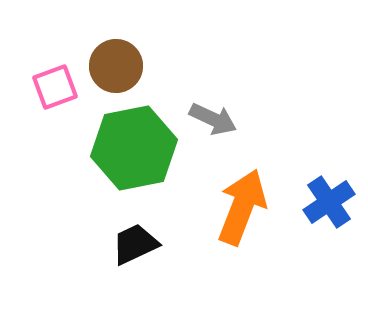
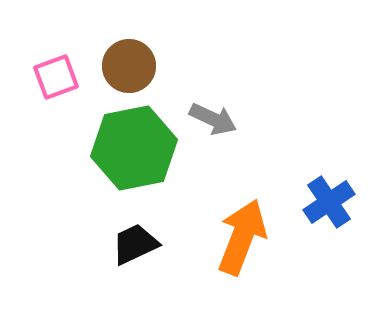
brown circle: moved 13 px right
pink square: moved 1 px right, 10 px up
orange arrow: moved 30 px down
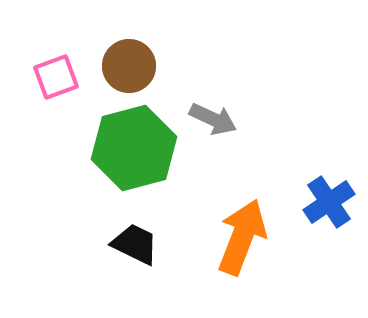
green hexagon: rotated 4 degrees counterclockwise
black trapezoid: rotated 51 degrees clockwise
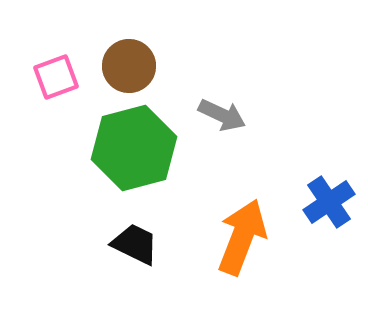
gray arrow: moved 9 px right, 4 px up
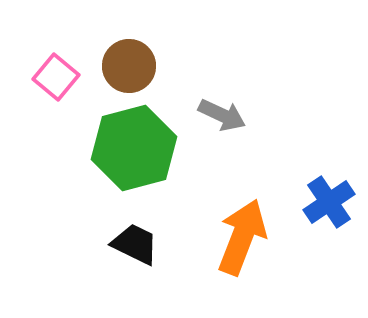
pink square: rotated 30 degrees counterclockwise
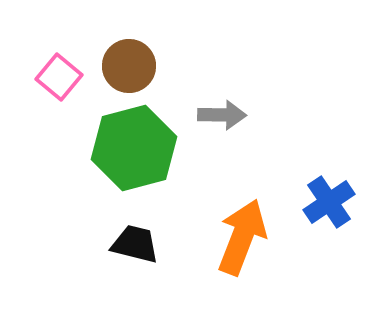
pink square: moved 3 px right
gray arrow: rotated 24 degrees counterclockwise
black trapezoid: rotated 12 degrees counterclockwise
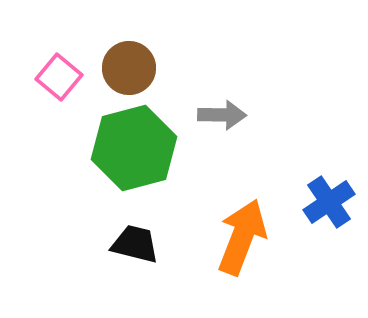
brown circle: moved 2 px down
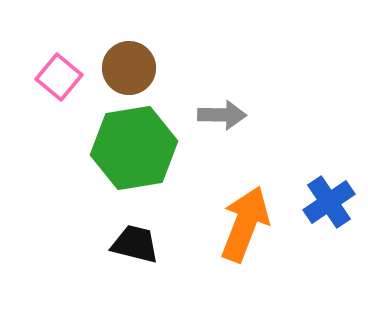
green hexagon: rotated 6 degrees clockwise
orange arrow: moved 3 px right, 13 px up
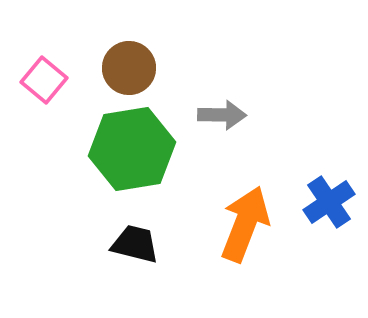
pink square: moved 15 px left, 3 px down
green hexagon: moved 2 px left, 1 px down
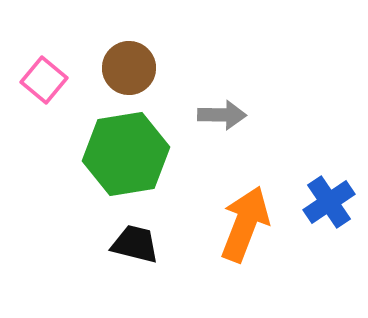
green hexagon: moved 6 px left, 5 px down
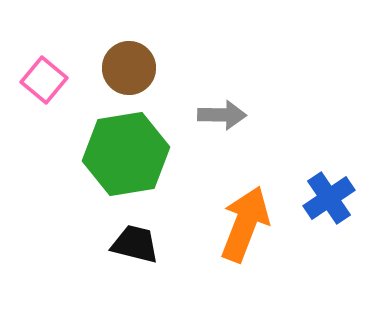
blue cross: moved 4 px up
